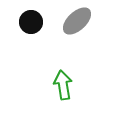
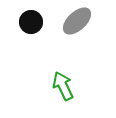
green arrow: moved 1 px down; rotated 16 degrees counterclockwise
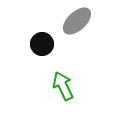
black circle: moved 11 px right, 22 px down
